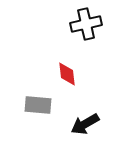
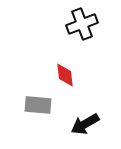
black cross: moved 4 px left; rotated 8 degrees counterclockwise
red diamond: moved 2 px left, 1 px down
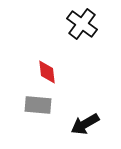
black cross: rotated 32 degrees counterclockwise
red diamond: moved 18 px left, 3 px up
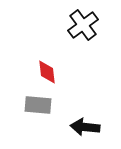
black cross: moved 1 px right, 1 px down; rotated 16 degrees clockwise
black arrow: moved 3 px down; rotated 36 degrees clockwise
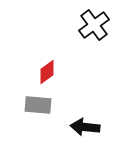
black cross: moved 11 px right
red diamond: rotated 60 degrees clockwise
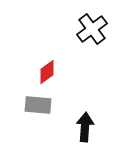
black cross: moved 2 px left, 4 px down
black arrow: rotated 88 degrees clockwise
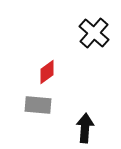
black cross: moved 2 px right, 4 px down; rotated 12 degrees counterclockwise
black arrow: moved 1 px down
